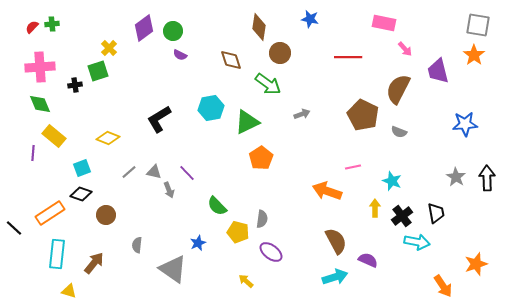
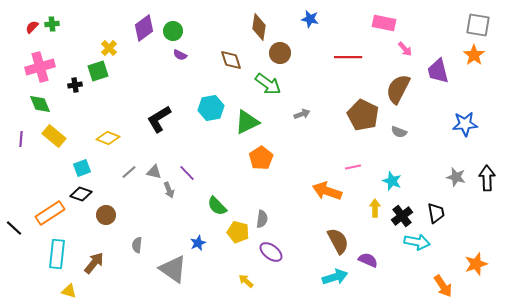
pink cross at (40, 67): rotated 12 degrees counterclockwise
purple line at (33, 153): moved 12 px left, 14 px up
gray star at (456, 177): rotated 18 degrees counterclockwise
brown semicircle at (336, 241): moved 2 px right
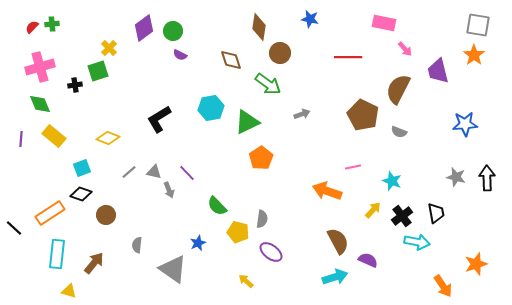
yellow arrow at (375, 208): moved 2 px left, 2 px down; rotated 42 degrees clockwise
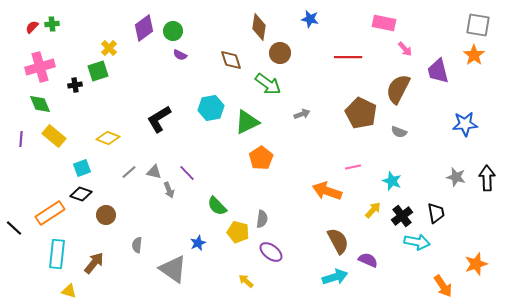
brown pentagon at (363, 115): moved 2 px left, 2 px up
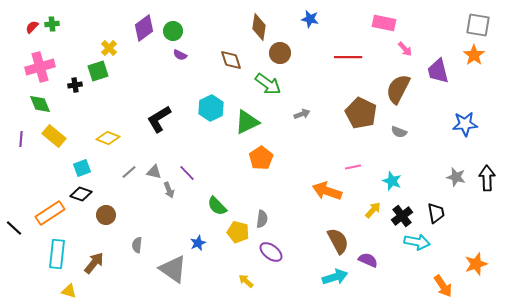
cyan hexagon at (211, 108): rotated 15 degrees counterclockwise
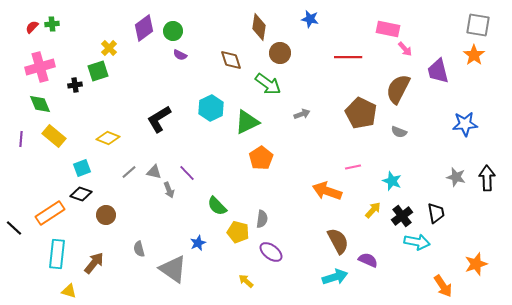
pink rectangle at (384, 23): moved 4 px right, 6 px down
gray semicircle at (137, 245): moved 2 px right, 4 px down; rotated 21 degrees counterclockwise
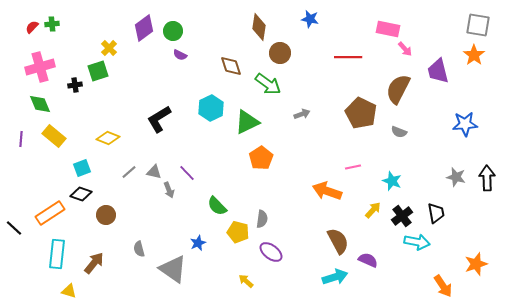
brown diamond at (231, 60): moved 6 px down
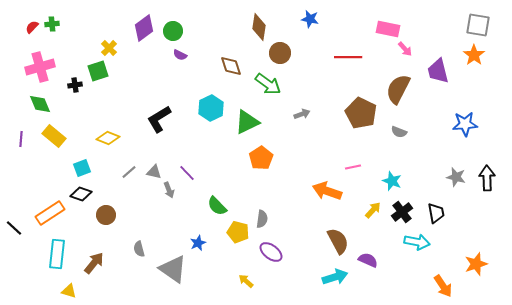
black cross at (402, 216): moved 4 px up
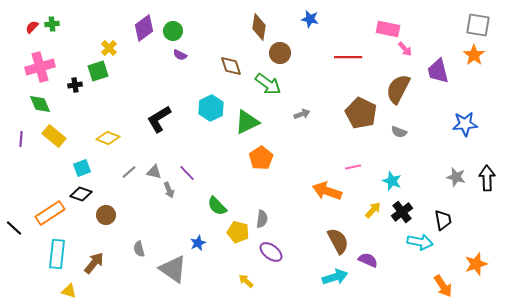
black trapezoid at (436, 213): moved 7 px right, 7 px down
cyan arrow at (417, 242): moved 3 px right
